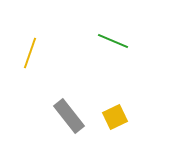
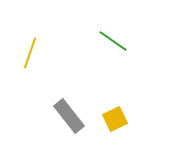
green line: rotated 12 degrees clockwise
yellow square: moved 2 px down
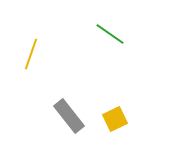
green line: moved 3 px left, 7 px up
yellow line: moved 1 px right, 1 px down
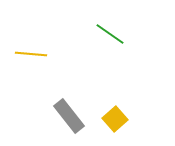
yellow line: rotated 76 degrees clockwise
yellow square: rotated 15 degrees counterclockwise
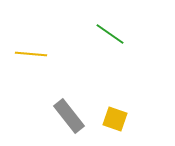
yellow square: rotated 30 degrees counterclockwise
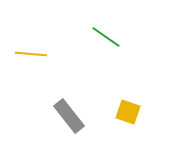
green line: moved 4 px left, 3 px down
yellow square: moved 13 px right, 7 px up
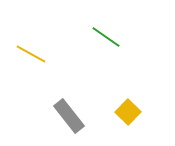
yellow line: rotated 24 degrees clockwise
yellow square: rotated 25 degrees clockwise
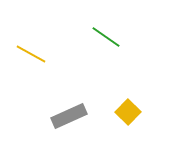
gray rectangle: rotated 76 degrees counterclockwise
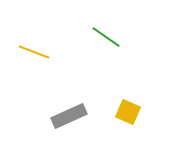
yellow line: moved 3 px right, 2 px up; rotated 8 degrees counterclockwise
yellow square: rotated 20 degrees counterclockwise
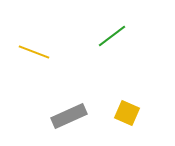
green line: moved 6 px right, 1 px up; rotated 72 degrees counterclockwise
yellow square: moved 1 px left, 1 px down
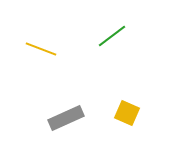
yellow line: moved 7 px right, 3 px up
gray rectangle: moved 3 px left, 2 px down
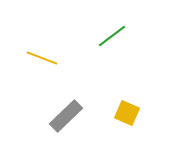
yellow line: moved 1 px right, 9 px down
gray rectangle: moved 2 px up; rotated 20 degrees counterclockwise
